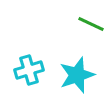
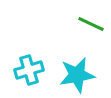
cyan star: rotated 9 degrees clockwise
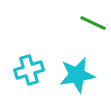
green line: moved 2 px right, 1 px up
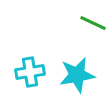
cyan cross: moved 1 px right, 2 px down; rotated 8 degrees clockwise
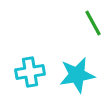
green line: rotated 36 degrees clockwise
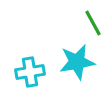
cyan star: moved 13 px up
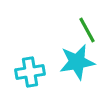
green line: moved 6 px left, 7 px down
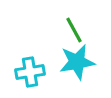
green line: moved 13 px left
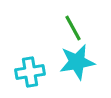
green line: moved 1 px left, 2 px up
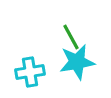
green line: moved 2 px left, 9 px down
